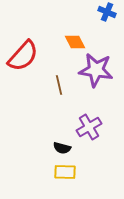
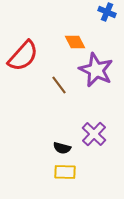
purple star: rotated 16 degrees clockwise
brown line: rotated 24 degrees counterclockwise
purple cross: moved 5 px right, 7 px down; rotated 15 degrees counterclockwise
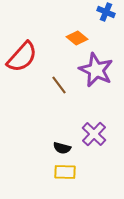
blue cross: moved 1 px left
orange diamond: moved 2 px right, 4 px up; rotated 25 degrees counterclockwise
red semicircle: moved 1 px left, 1 px down
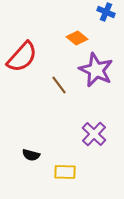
black semicircle: moved 31 px left, 7 px down
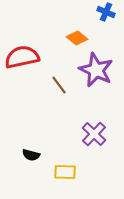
red semicircle: rotated 144 degrees counterclockwise
